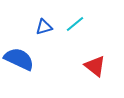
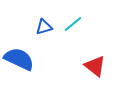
cyan line: moved 2 px left
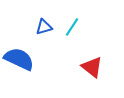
cyan line: moved 1 px left, 3 px down; rotated 18 degrees counterclockwise
red triangle: moved 3 px left, 1 px down
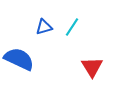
red triangle: rotated 20 degrees clockwise
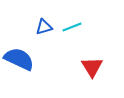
cyan line: rotated 36 degrees clockwise
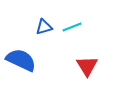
blue semicircle: moved 2 px right, 1 px down
red triangle: moved 5 px left, 1 px up
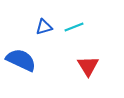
cyan line: moved 2 px right
red triangle: moved 1 px right
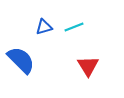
blue semicircle: rotated 20 degrees clockwise
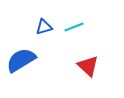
blue semicircle: rotated 76 degrees counterclockwise
red triangle: rotated 15 degrees counterclockwise
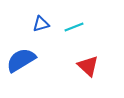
blue triangle: moved 3 px left, 3 px up
